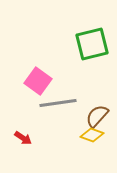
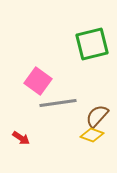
red arrow: moved 2 px left
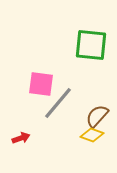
green square: moved 1 px left, 1 px down; rotated 20 degrees clockwise
pink square: moved 3 px right, 3 px down; rotated 28 degrees counterclockwise
gray line: rotated 42 degrees counterclockwise
red arrow: rotated 54 degrees counterclockwise
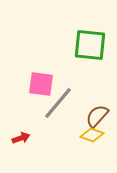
green square: moved 1 px left
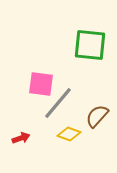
yellow diamond: moved 23 px left, 1 px up
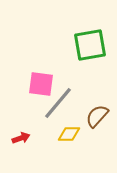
green square: rotated 16 degrees counterclockwise
yellow diamond: rotated 20 degrees counterclockwise
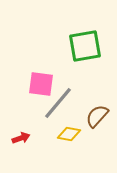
green square: moved 5 px left, 1 px down
yellow diamond: rotated 10 degrees clockwise
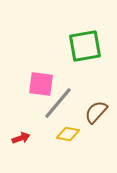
brown semicircle: moved 1 px left, 4 px up
yellow diamond: moved 1 px left
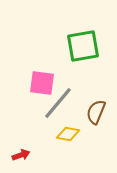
green square: moved 2 px left
pink square: moved 1 px right, 1 px up
brown semicircle: rotated 20 degrees counterclockwise
red arrow: moved 17 px down
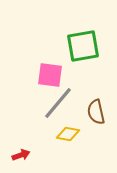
pink square: moved 8 px right, 8 px up
brown semicircle: rotated 35 degrees counterclockwise
